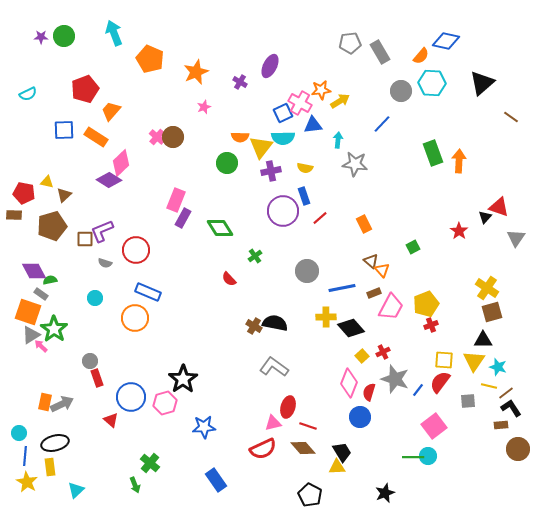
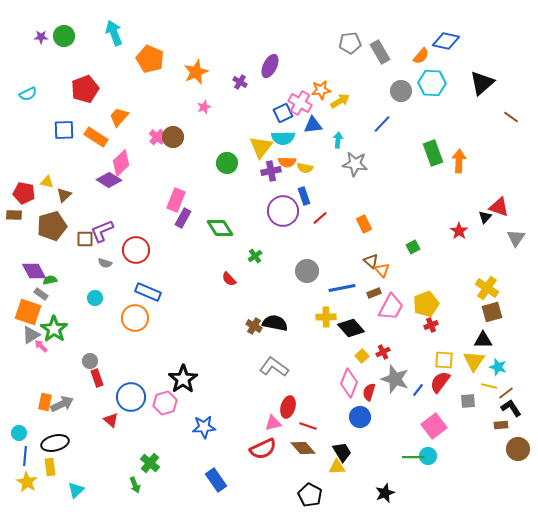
orange trapezoid at (111, 111): moved 8 px right, 6 px down
orange semicircle at (240, 137): moved 47 px right, 25 px down
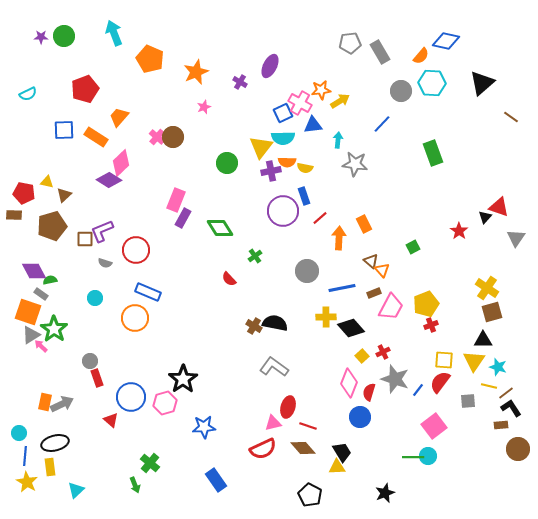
orange arrow at (459, 161): moved 120 px left, 77 px down
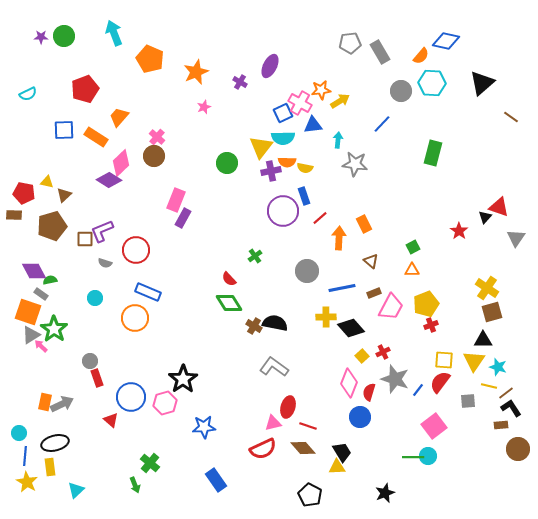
brown circle at (173, 137): moved 19 px left, 19 px down
green rectangle at (433, 153): rotated 35 degrees clockwise
green diamond at (220, 228): moved 9 px right, 75 px down
orange triangle at (382, 270): moved 30 px right; rotated 49 degrees counterclockwise
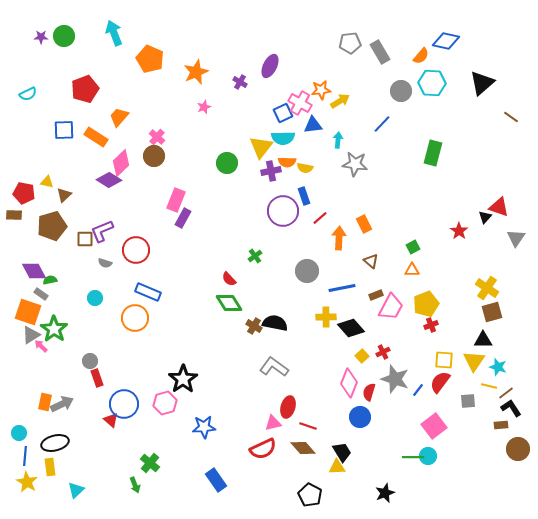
brown rectangle at (374, 293): moved 2 px right, 2 px down
blue circle at (131, 397): moved 7 px left, 7 px down
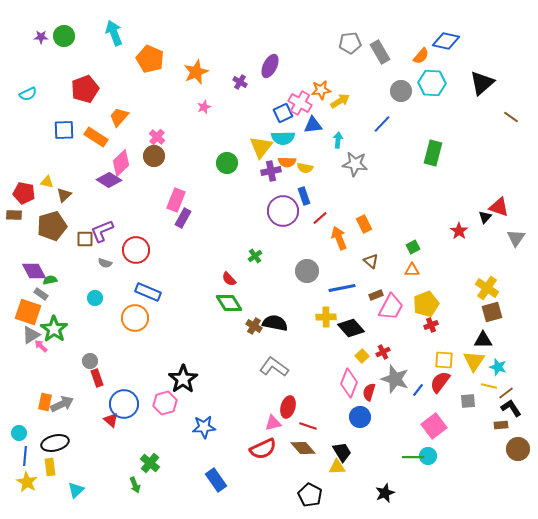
orange arrow at (339, 238): rotated 25 degrees counterclockwise
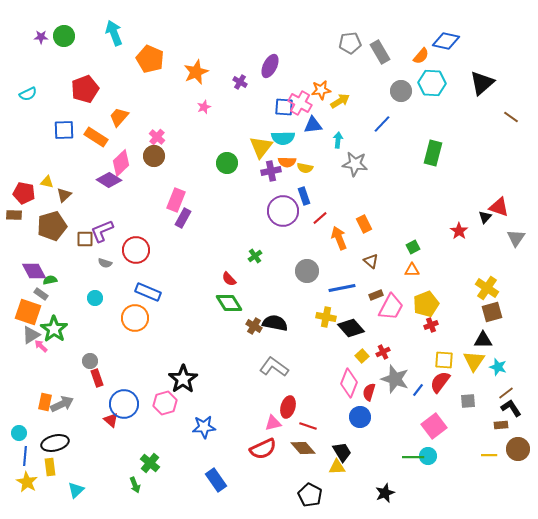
blue square at (283, 113): moved 1 px right, 6 px up; rotated 30 degrees clockwise
yellow cross at (326, 317): rotated 12 degrees clockwise
yellow line at (489, 386): moved 69 px down; rotated 14 degrees counterclockwise
